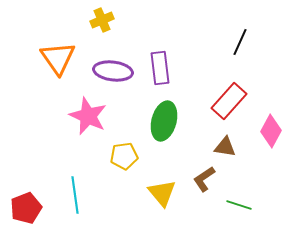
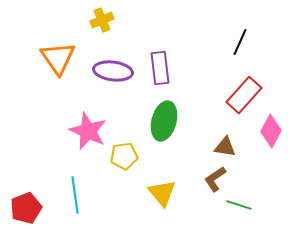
red rectangle: moved 15 px right, 6 px up
pink star: moved 15 px down
brown L-shape: moved 11 px right
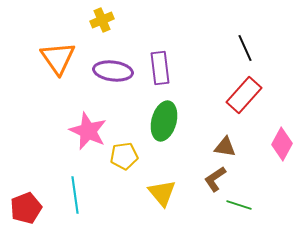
black line: moved 5 px right, 6 px down; rotated 48 degrees counterclockwise
pink diamond: moved 11 px right, 13 px down
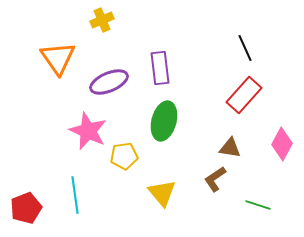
purple ellipse: moved 4 px left, 11 px down; rotated 30 degrees counterclockwise
brown triangle: moved 5 px right, 1 px down
green line: moved 19 px right
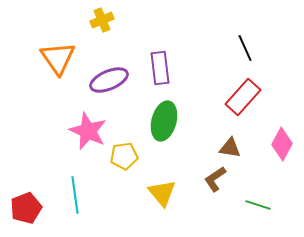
purple ellipse: moved 2 px up
red rectangle: moved 1 px left, 2 px down
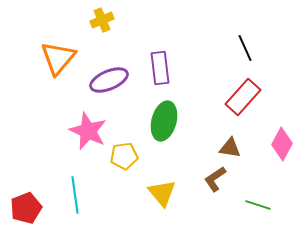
orange triangle: rotated 15 degrees clockwise
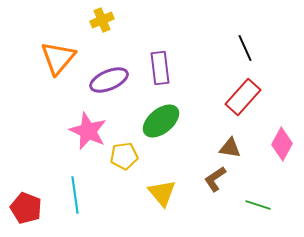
green ellipse: moved 3 px left; rotated 36 degrees clockwise
red pentagon: rotated 28 degrees counterclockwise
